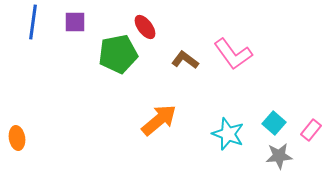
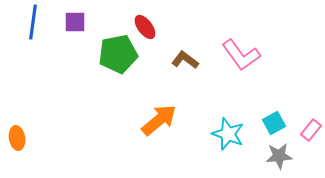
pink L-shape: moved 8 px right, 1 px down
cyan square: rotated 20 degrees clockwise
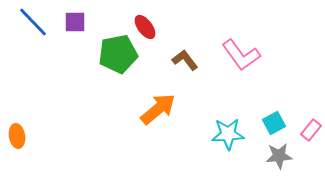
blue line: rotated 52 degrees counterclockwise
brown L-shape: rotated 16 degrees clockwise
orange arrow: moved 1 px left, 11 px up
cyan star: rotated 24 degrees counterclockwise
orange ellipse: moved 2 px up
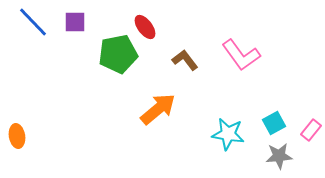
cyan star: rotated 12 degrees clockwise
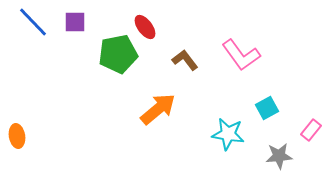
cyan square: moved 7 px left, 15 px up
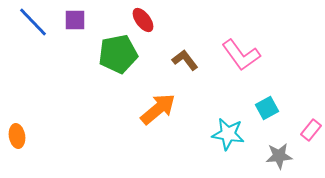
purple square: moved 2 px up
red ellipse: moved 2 px left, 7 px up
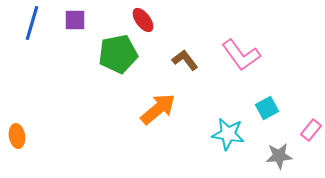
blue line: moved 1 px left, 1 px down; rotated 60 degrees clockwise
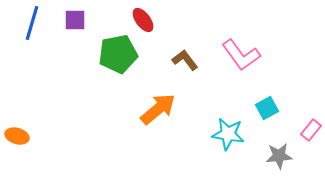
orange ellipse: rotated 65 degrees counterclockwise
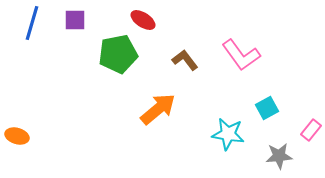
red ellipse: rotated 20 degrees counterclockwise
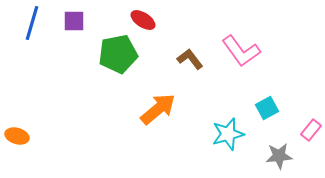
purple square: moved 1 px left, 1 px down
pink L-shape: moved 4 px up
brown L-shape: moved 5 px right, 1 px up
cyan star: rotated 24 degrees counterclockwise
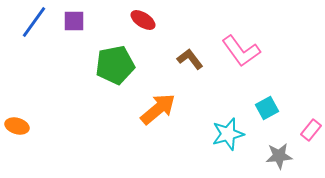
blue line: moved 2 px right, 1 px up; rotated 20 degrees clockwise
green pentagon: moved 3 px left, 11 px down
orange ellipse: moved 10 px up
